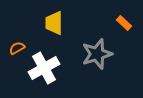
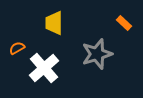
white cross: rotated 12 degrees counterclockwise
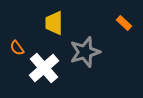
orange semicircle: rotated 98 degrees counterclockwise
gray star: moved 12 px left, 2 px up
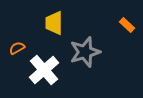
orange rectangle: moved 3 px right, 2 px down
orange semicircle: rotated 98 degrees clockwise
white cross: moved 2 px down
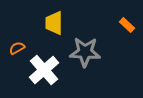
gray star: rotated 20 degrees clockwise
